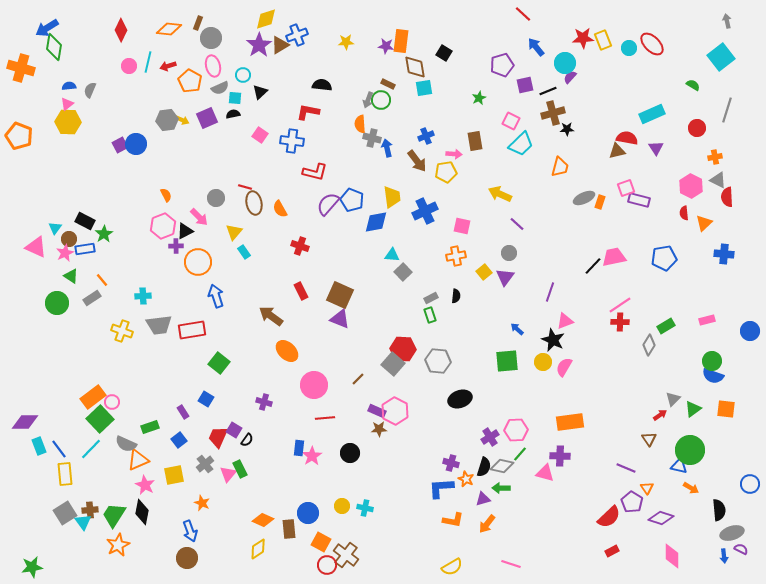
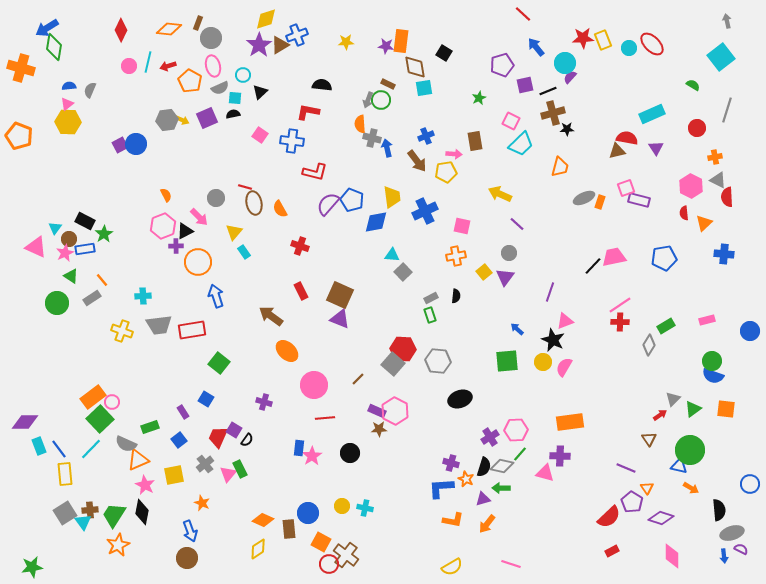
red circle at (327, 565): moved 2 px right, 1 px up
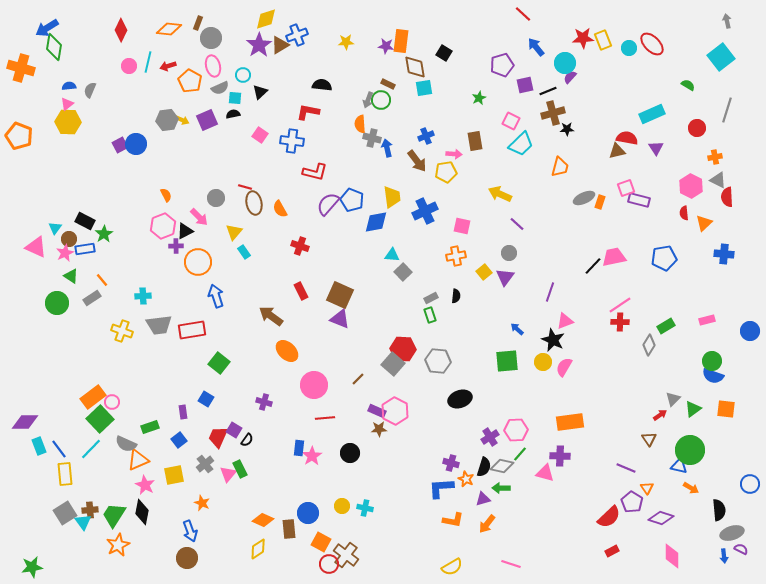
green semicircle at (693, 85): moved 5 px left
purple square at (207, 118): moved 2 px down
purple rectangle at (183, 412): rotated 24 degrees clockwise
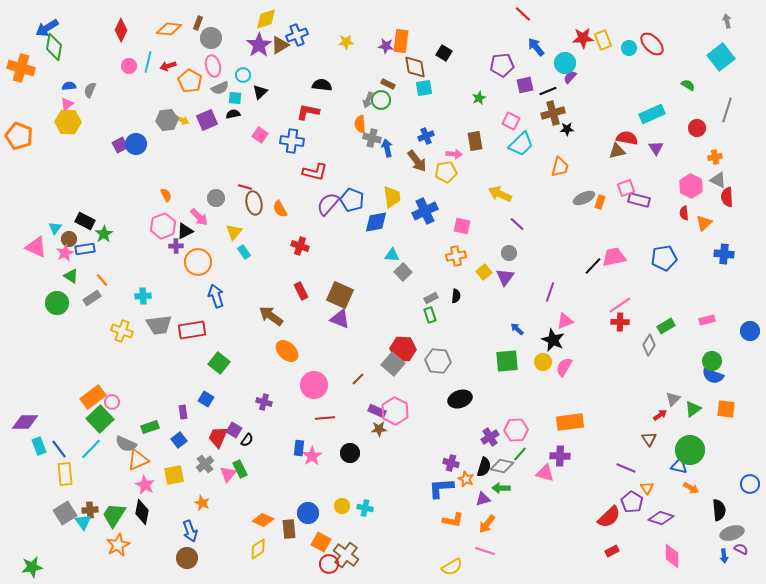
purple pentagon at (502, 65): rotated 10 degrees clockwise
pink line at (511, 564): moved 26 px left, 13 px up
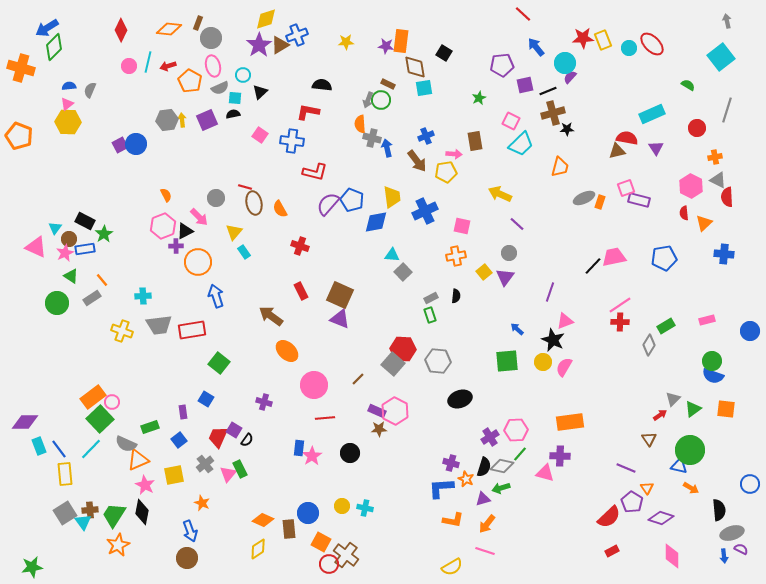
green diamond at (54, 47): rotated 36 degrees clockwise
yellow arrow at (182, 120): rotated 120 degrees counterclockwise
green arrow at (501, 488): rotated 18 degrees counterclockwise
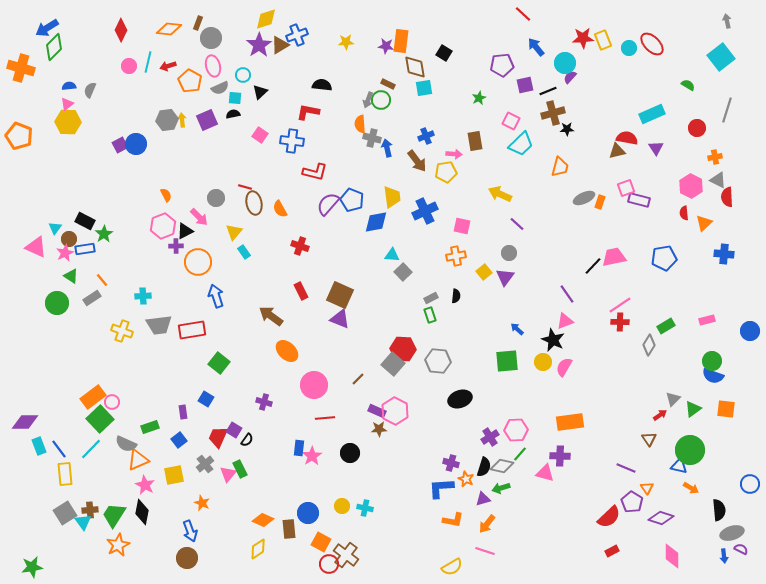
purple line at (550, 292): moved 17 px right, 2 px down; rotated 54 degrees counterclockwise
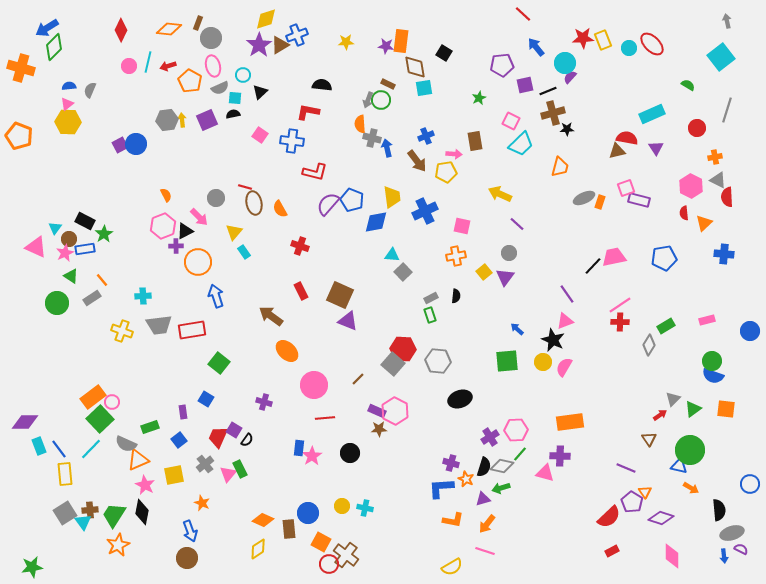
purple triangle at (340, 319): moved 8 px right, 2 px down
orange triangle at (647, 488): moved 2 px left, 4 px down
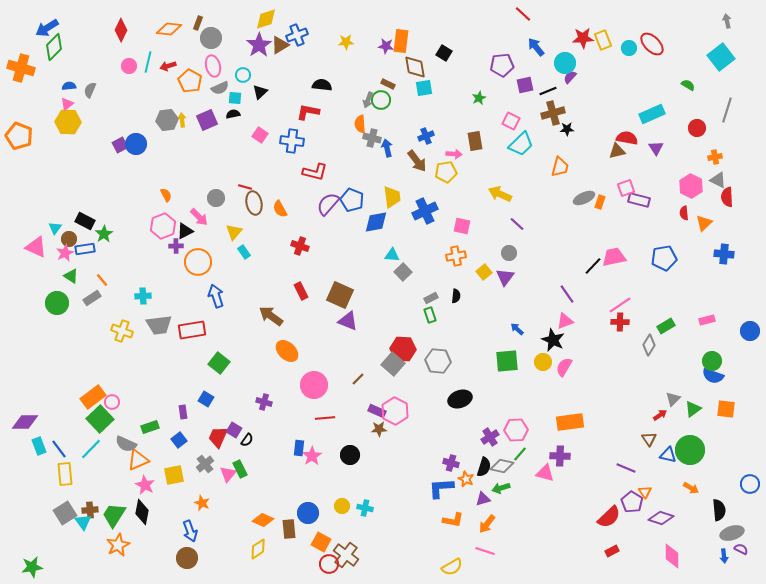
black circle at (350, 453): moved 2 px down
blue triangle at (679, 466): moved 11 px left, 11 px up
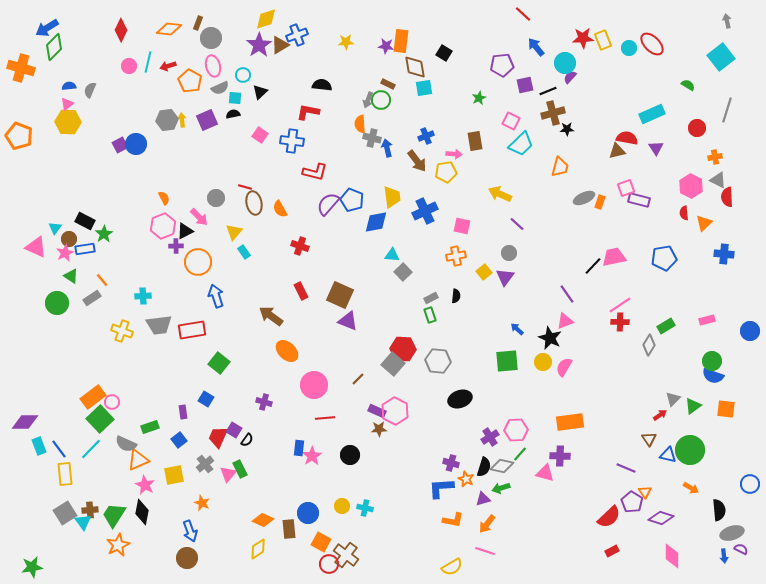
orange semicircle at (166, 195): moved 2 px left, 3 px down
black star at (553, 340): moved 3 px left, 2 px up
green triangle at (693, 409): moved 3 px up
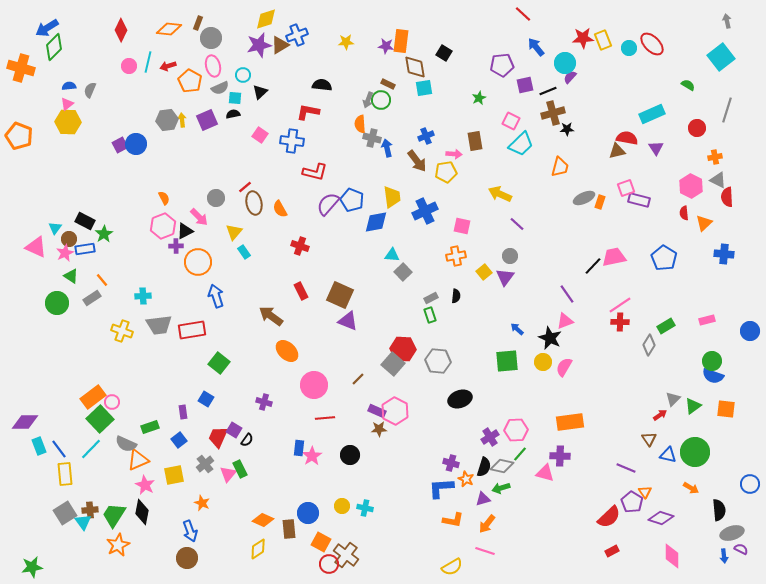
purple star at (259, 45): rotated 20 degrees clockwise
red line at (245, 187): rotated 56 degrees counterclockwise
gray circle at (509, 253): moved 1 px right, 3 px down
blue pentagon at (664, 258): rotated 30 degrees counterclockwise
green circle at (690, 450): moved 5 px right, 2 px down
